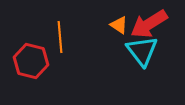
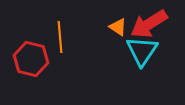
orange triangle: moved 1 px left, 2 px down
cyan triangle: rotated 12 degrees clockwise
red hexagon: moved 2 px up
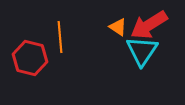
red arrow: moved 1 px down
red hexagon: moved 1 px left, 1 px up
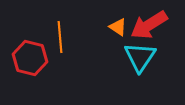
cyan triangle: moved 2 px left, 6 px down
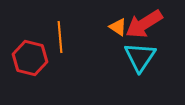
red arrow: moved 5 px left, 1 px up
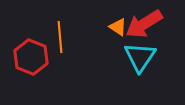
red hexagon: moved 1 px right, 1 px up; rotated 8 degrees clockwise
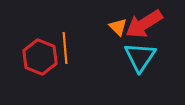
orange triangle: rotated 12 degrees clockwise
orange line: moved 5 px right, 11 px down
red hexagon: moved 9 px right
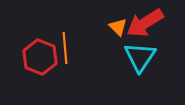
red arrow: moved 1 px right, 1 px up
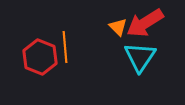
orange line: moved 1 px up
